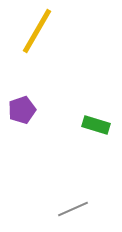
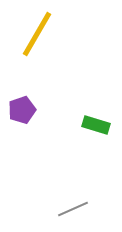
yellow line: moved 3 px down
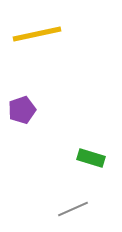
yellow line: rotated 48 degrees clockwise
green rectangle: moved 5 px left, 33 px down
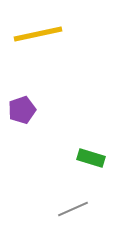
yellow line: moved 1 px right
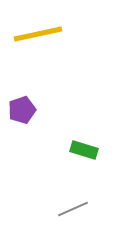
green rectangle: moved 7 px left, 8 px up
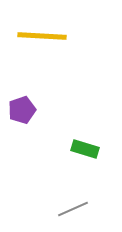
yellow line: moved 4 px right, 2 px down; rotated 15 degrees clockwise
green rectangle: moved 1 px right, 1 px up
